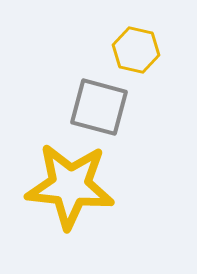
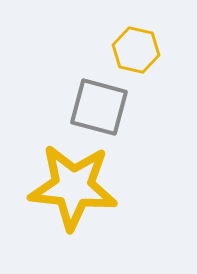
yellow star: moved 3 px right, 1 px down
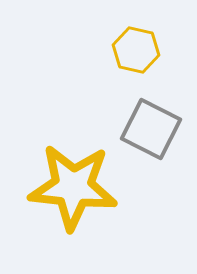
gray square: moved 52 px right, 22 px down; rotated 12 degrees clockwise
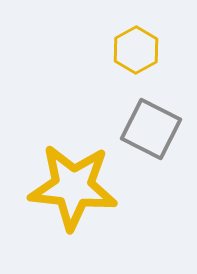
yellow hexagon: rotated 18 degrees clockwise
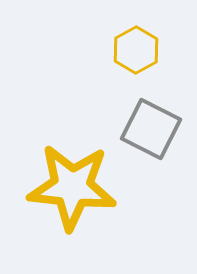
yellow star: moved 1 px left
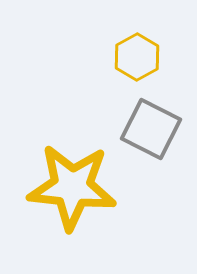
yellow hexagon: moved 1 px right, 7 px down
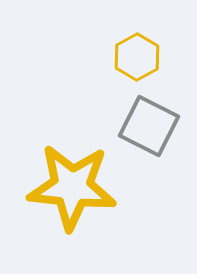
gray square: moved 2 px left, 3 px up
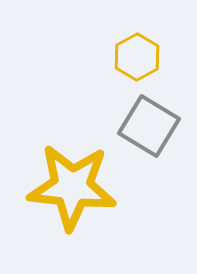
gray square: rotated 4 degrees clockwise
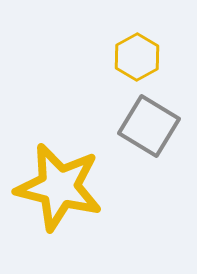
yellow star: moved 13 px left; rotated 8 degrees clockwise
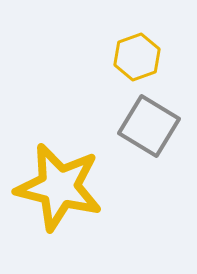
yellow hexagon: rotated 9 degrees clockwise
